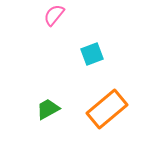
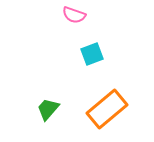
pink semicircle: moved 20 px right; rotated 110 degrees counterclockwise
green trapezoid: rotated 20 degrees counterclockwise
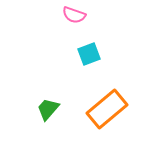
cyan square: moved 3 px left
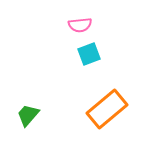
pink semicircle: moved 6 px right, 10 px down; rotated 25 degrees counterclockwise
green trapezoid: moved 20 px left, 6 px down
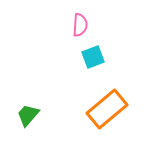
pink semicircle: rotated 80 degrees counterclockwise
cyan square: moved 4 px right, 3 px down
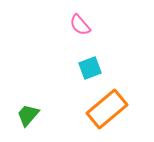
pink semicircle: rotated 135 degrees clockwise
cyan square: moved 3 px left, 11 px down
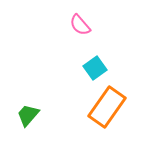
cyan square: moved 5 px right; rotated 15 degrees counterclockwise
orange rectangle: moved 2 px up; rotated 15 degrees counterclockwise
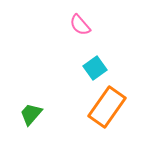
green trapezoid: moved 3 px right, 1 px up
